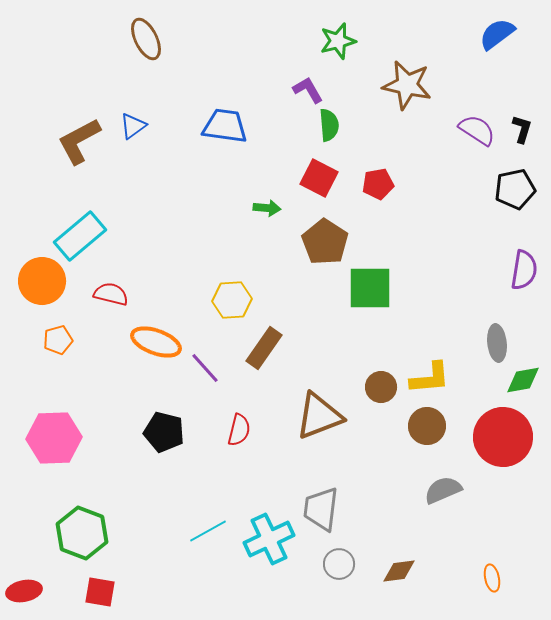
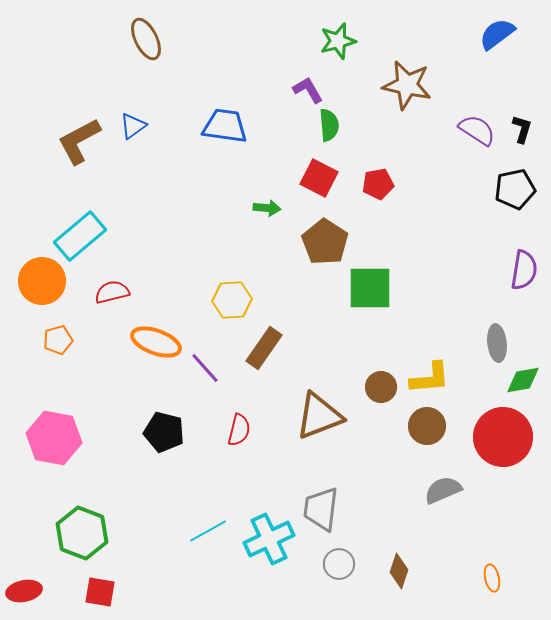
red semicircle at (111, 294): moved 1 px right, 2 px up; rotated 28 degrees counterclockwise
pink hexagon at (54, 438): rotated 12 degrees clockwise
brown diamond at (399, 571): rotated 64 degrees counterclockwise
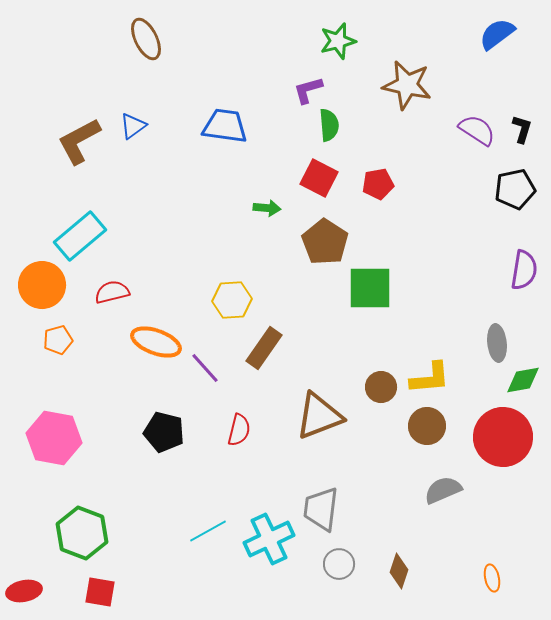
purple L-shape at (308, 90): rotated 76 degrees counterclockwise
orange circle at (42, 281): moved 4 px down
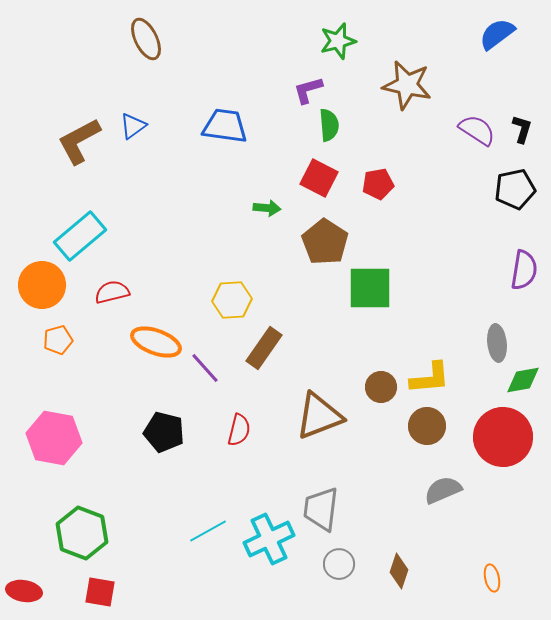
red ellipse at (24, 591): rotated 20 degrees clockwise
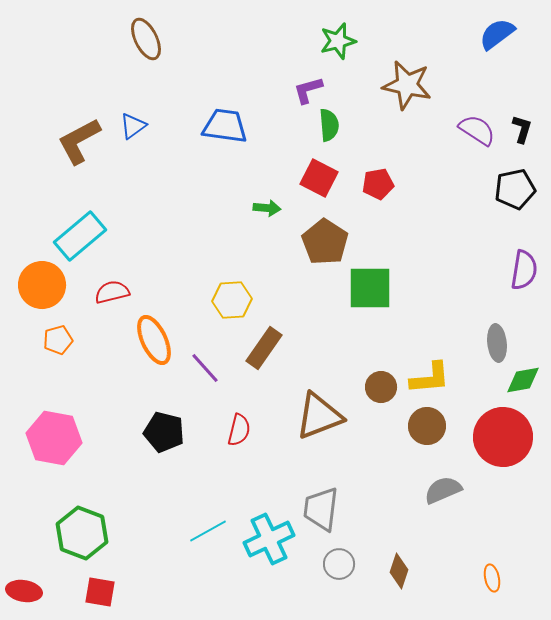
orange ellipse at (156, 342): moved 2 px left, 2 px up; rotated 45 degrees clockwise
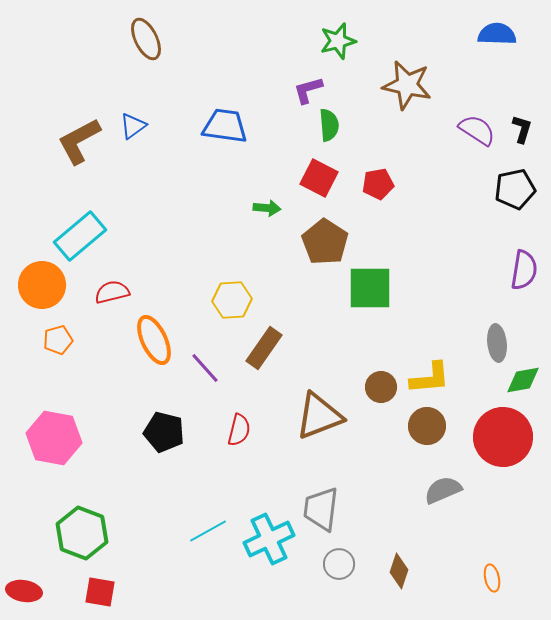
blue semicircle at (497, 34): rotated 39 degrees clockwise
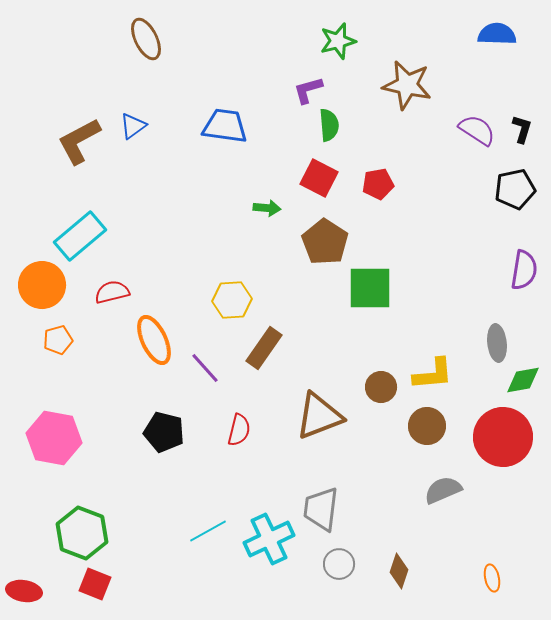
yellow L-shape at (430, 378): moved 3 px right, 4 px up
red square at (100, 592): moved 5 px left, 8 px up; rotated 12 degrees clockwise
